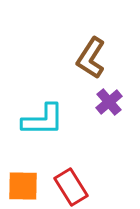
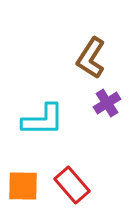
purple cross: moved 2 px left, 1 px down; rotated 8 degrees clockwise
red rectangle: moved 1 px right, 2 px up; rotated 9 degrees counterclockwise
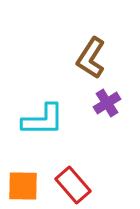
red rectangle: moved 1 px right
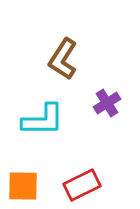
brown L-shape: moved 28 px left, 1 px down
red rectangle: moved 9 px right; rotated 75 degrees counterclockwise
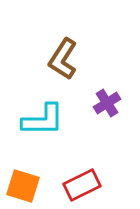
orange square: rotated 16 degrees clockwise
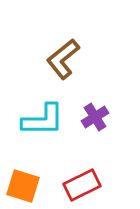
brown L-shape: rotated 18 degrees clockwise
purple cross: moved 12 px left, 14 px down
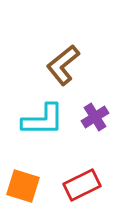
brown L-shape: moved 6 px down
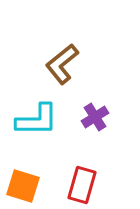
brown L-shape: moved 1 px left, 1 px up
cyan L-shape: moved 6 px left
red rectangle: rotated 48 degrees counterclockwise
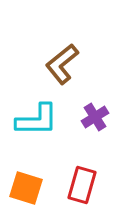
orange square: moved 3 px right, 2 px down
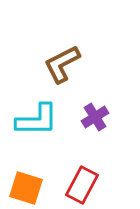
brown L-shape: rotated 12 degrees clockwise
red rectangle: rotated 12 degrees clockwise
